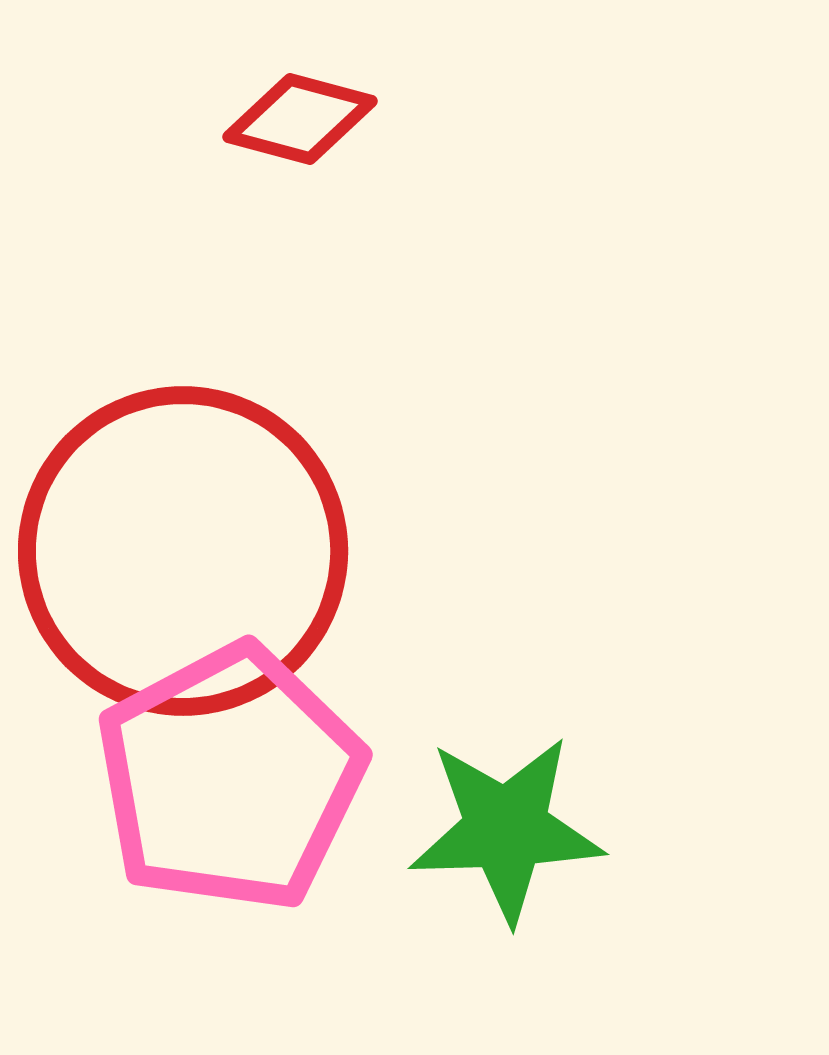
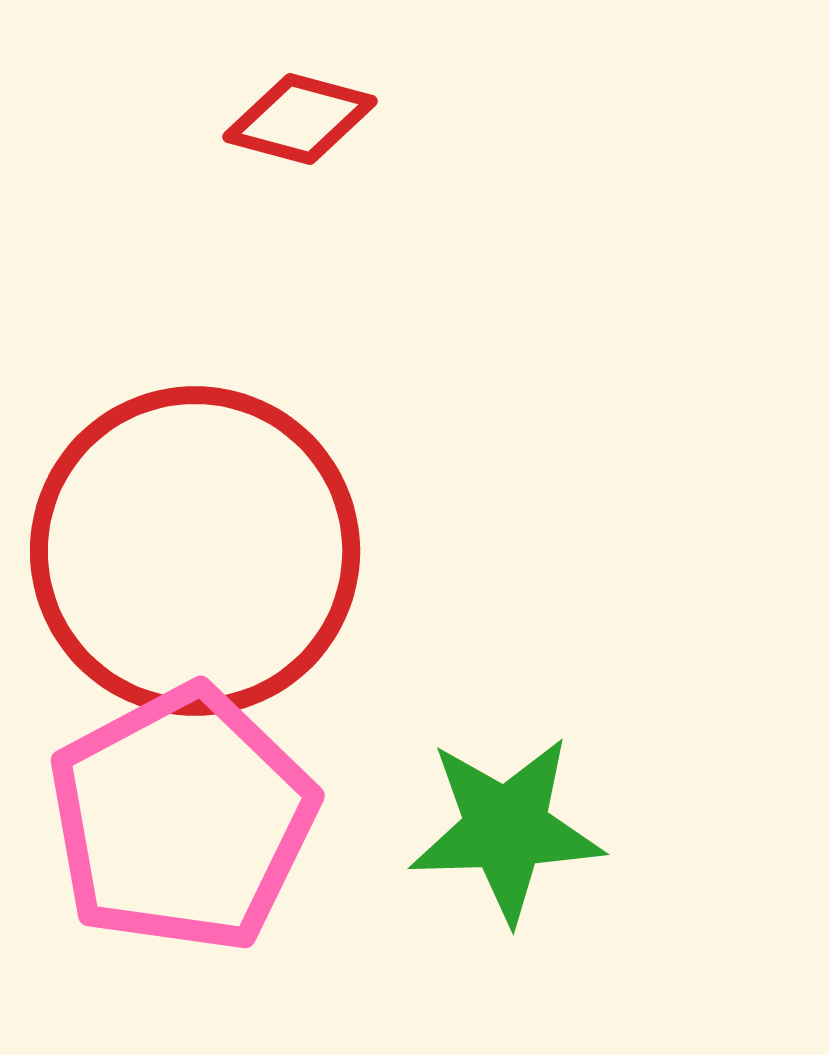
red circle: moved 12 px right
pink pentagon: moved 48 px left, 41 px down
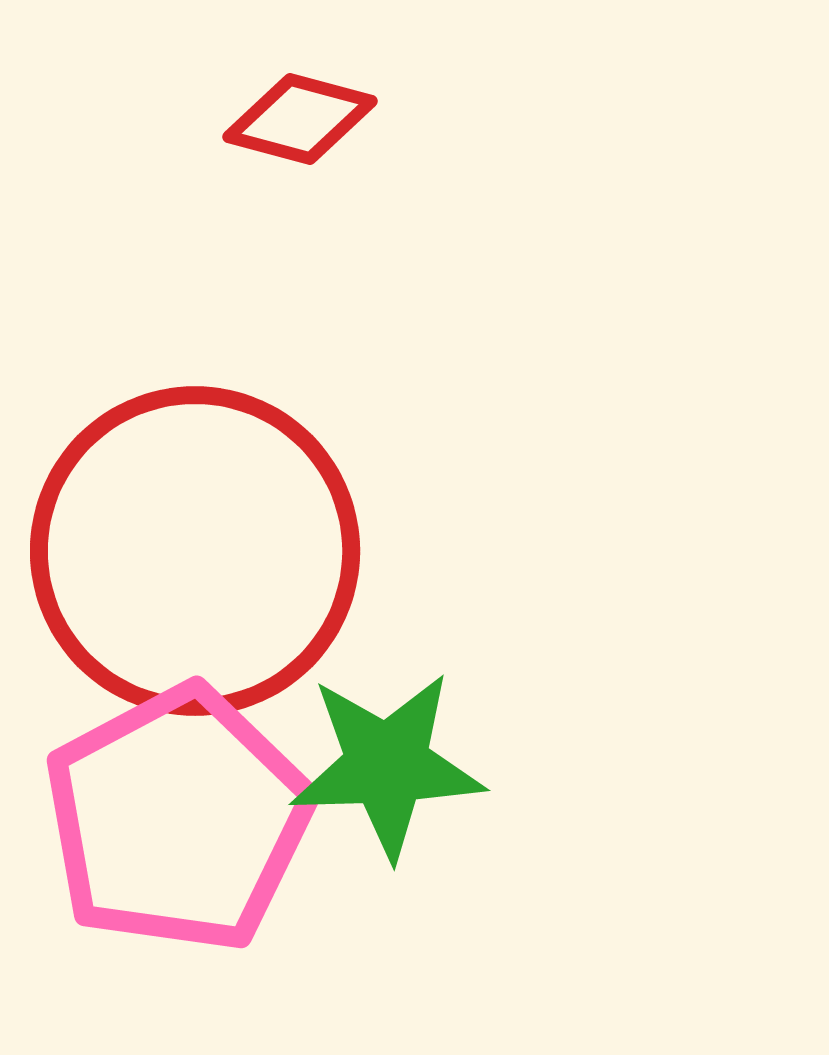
pink pentagon: moved 4 px left
green star: moved 119 px left, 64 px up
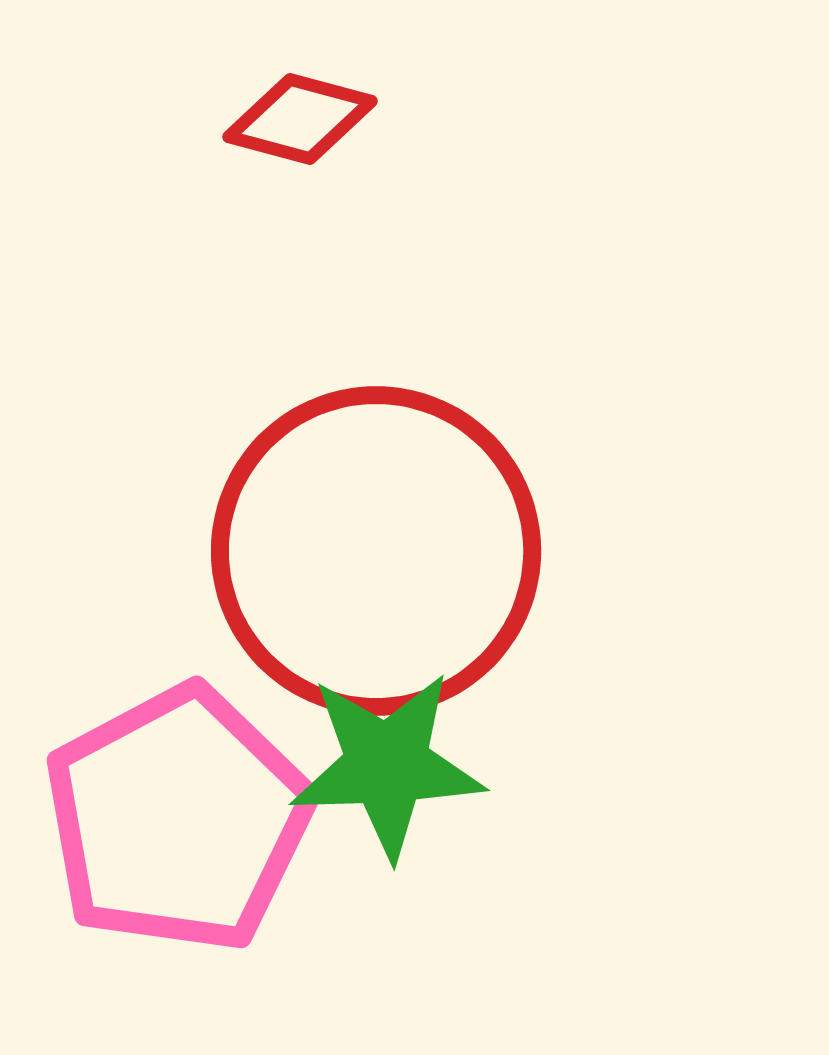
red circle: moved 181 px right
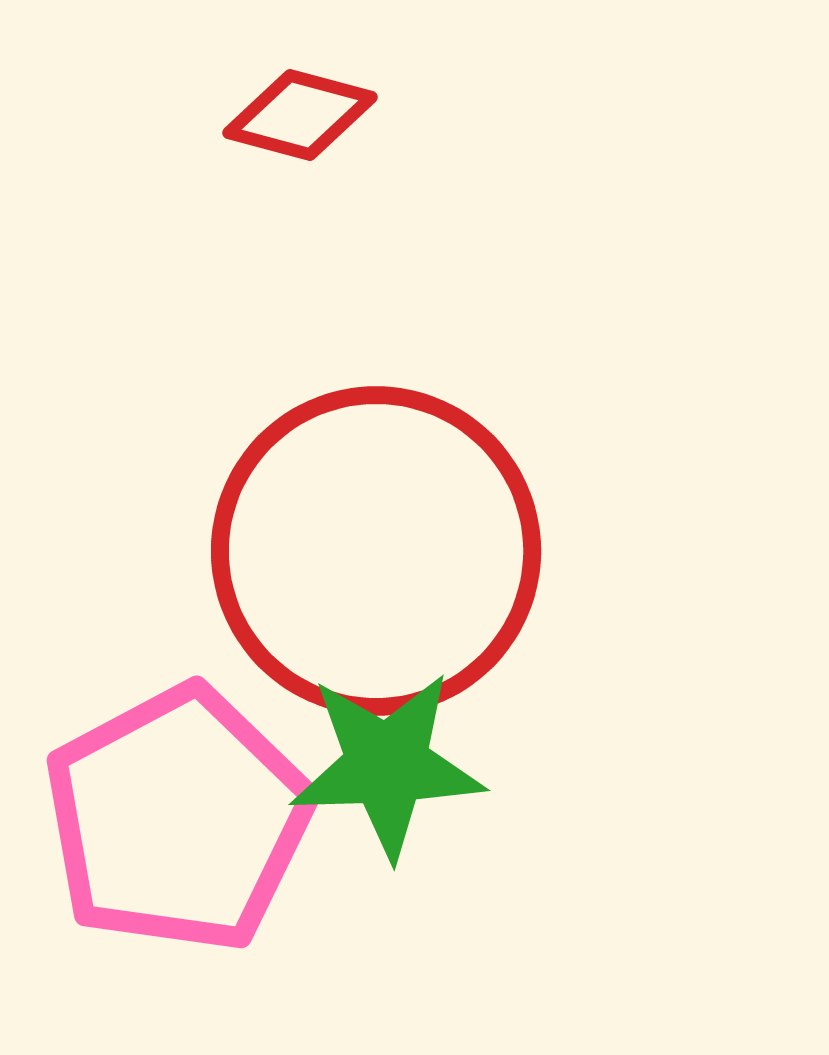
red diamond: moved 4 px up
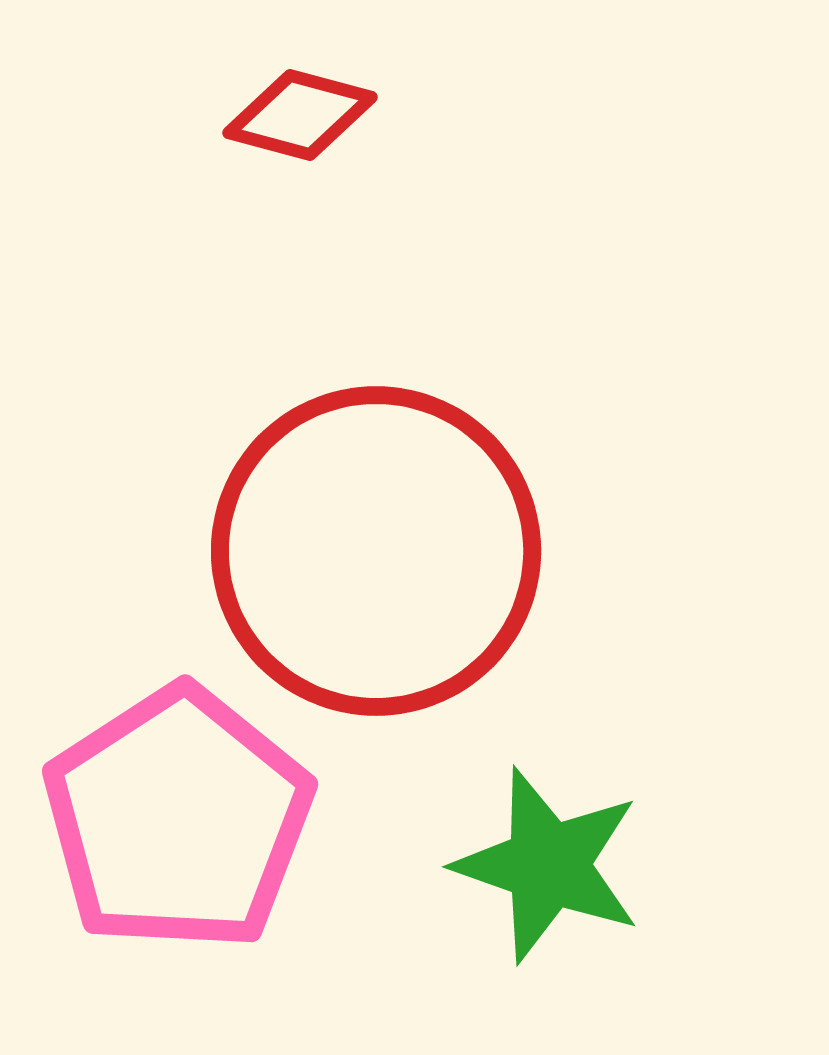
green star: moved 161 px right, 100 px down; rotated 21 degrees clockwise
pink pentagon: rotated 5 degrees counterclockwise
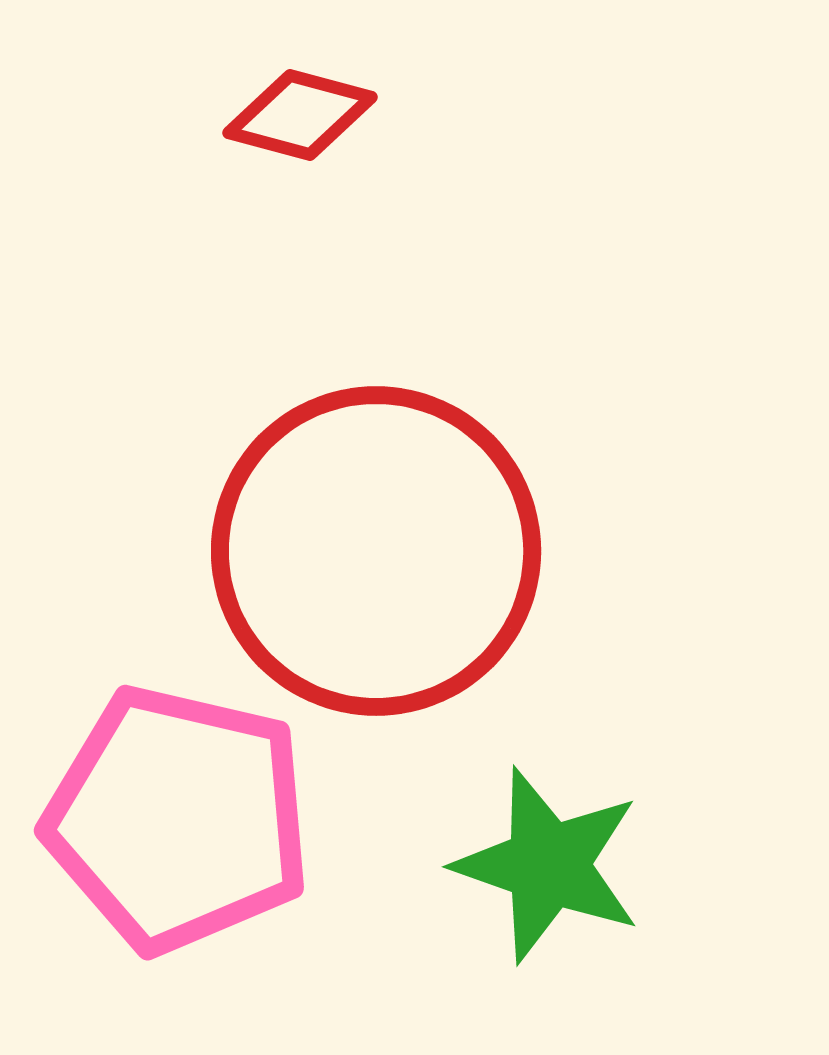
pink pentagon: rotated 26 degrees counterclockwise
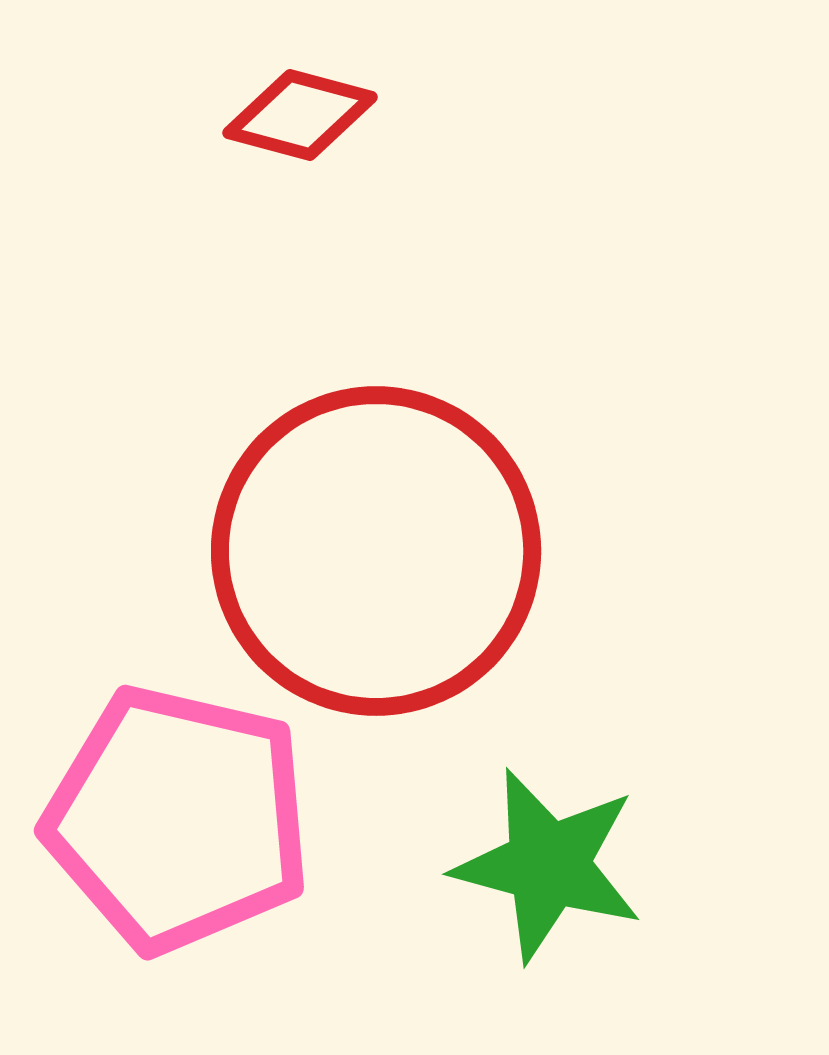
green star: rotated 4 degrees counterclockwise
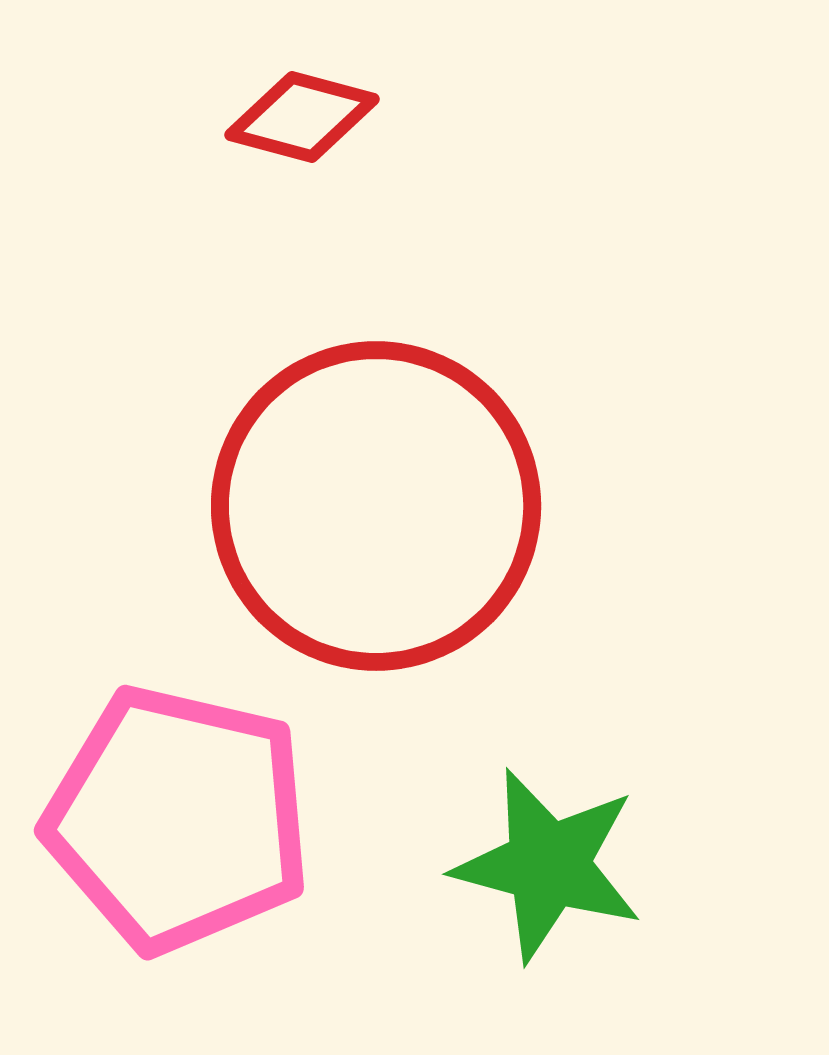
red diamond: moved 2 px right, 2 px down
red circle: moved 45 px up
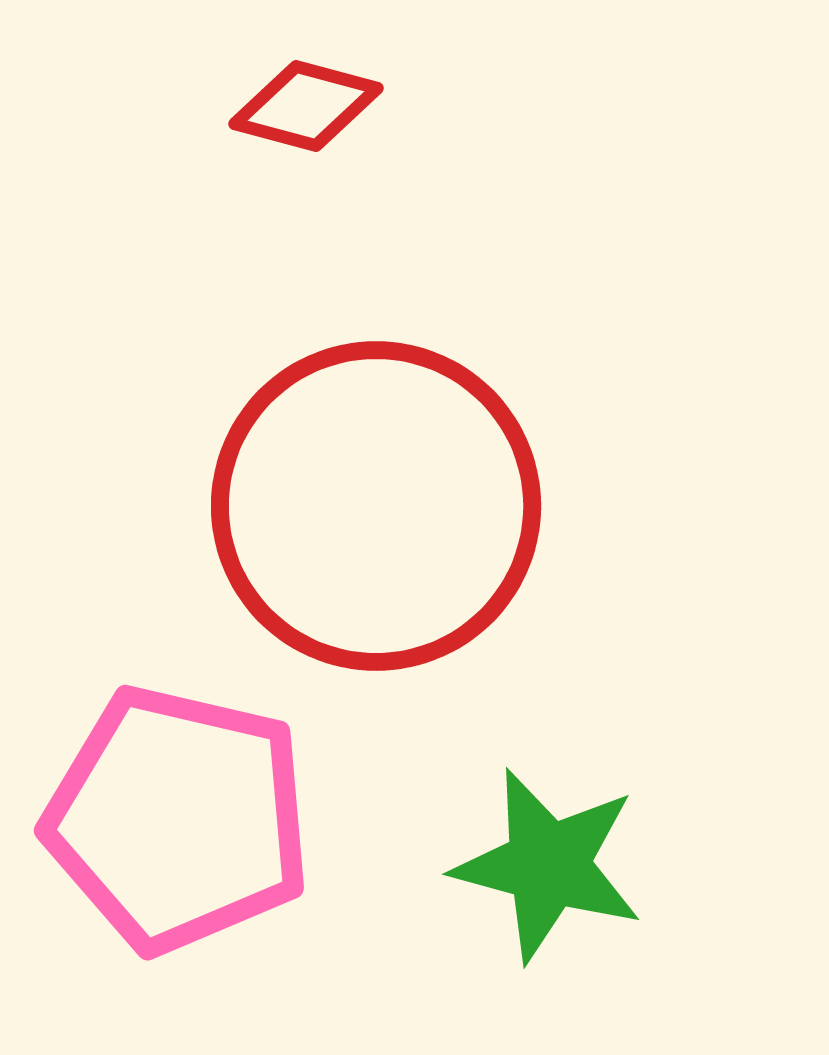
red diamond: moved 4 px right, 11 px up
